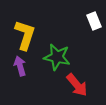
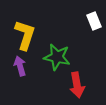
red arrow: rotated 30 degrees clockwise
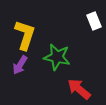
purple arrow: moved 1 px up; rotated 132 degrees counterclockwise
red arrow: moved 2 px right, 4 px down; rotated 140 degrees clockwise
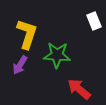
yellow L-shape: moved 2 px right, 1 px up
green star: moved 2 px up; rotated 8 degrees counterclockwise
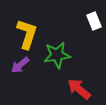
green star: rotated 12 degrees counterclockwise
purple arrow: rotated 18 degrees clockwise
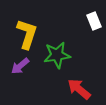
purple arrow: moved 1 px down
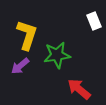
yellow L-shape: moved 1 px down
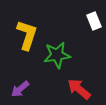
purple arrow: moved 23 px down
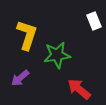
purple arrow: moved 11 px up
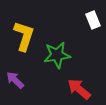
white rectangle: moved 1 px left, 1 px up
yellow L-shape: moved 3 px left, 1 px down
purple arrow: moved 5 px left, 2 px down; rotated 84 degrees clockwise
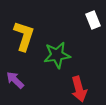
red arrow: rotated 145 degrees counterclockwise
